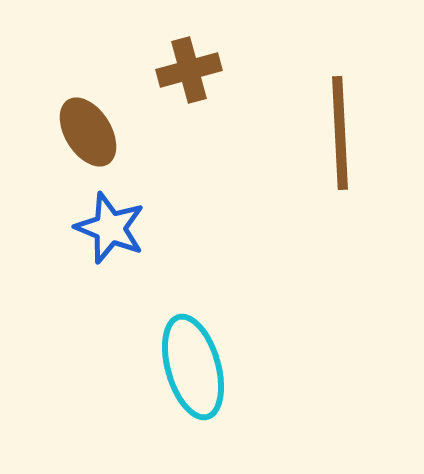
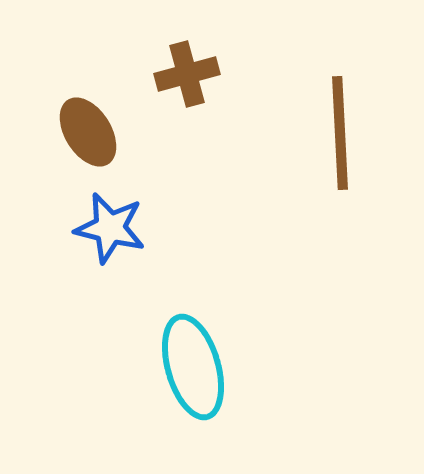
brown cross: moved 2 px left, 4 px down
blue star: rotated 8 degrees counterclockwise
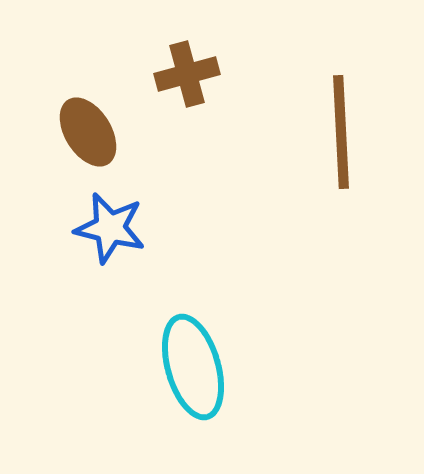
brown line: moved 1 px right, 1 px up
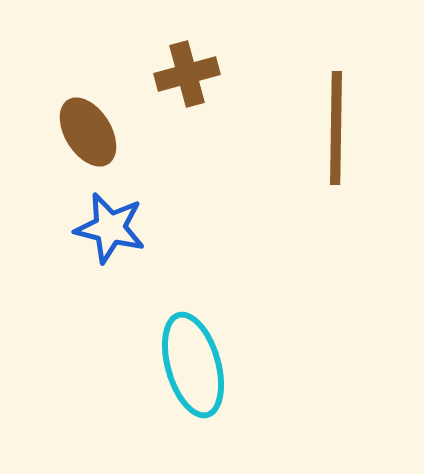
brown line: moved 5 px left, 4 px up; rotated 4 degrees clockwise
cyan ellipse: moved 2 px up
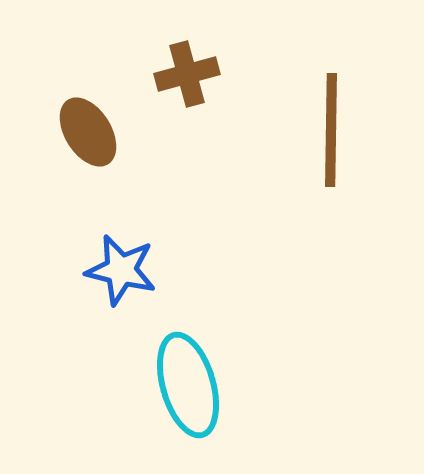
brown line: moved 5 px left, 2 px down
blue star: moved 11 px right, 42 px down
cyan ellipse: moved 5 px left, 20 px down
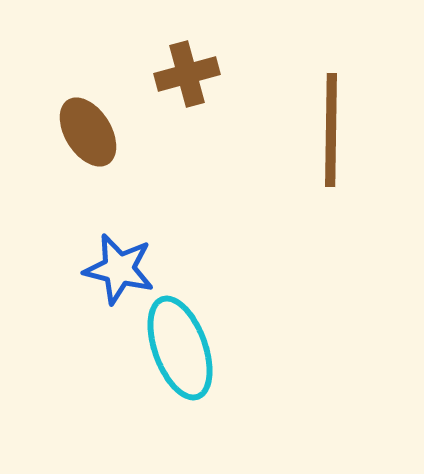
blue star: moved 2 px left, 1 px up
cyan ellipse: moved 8 px left, 37 px up; rotated 4 degrees counterclockwise
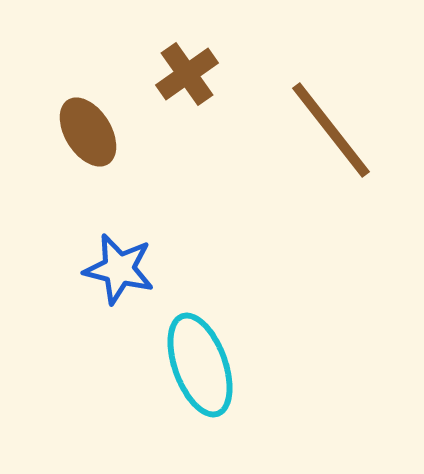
brown cross: rotated 20 degrees counterclockwise
brown line: rotated 39 degrees counterclockwise
cyan ellipse: moved 20 px right, 17 px down
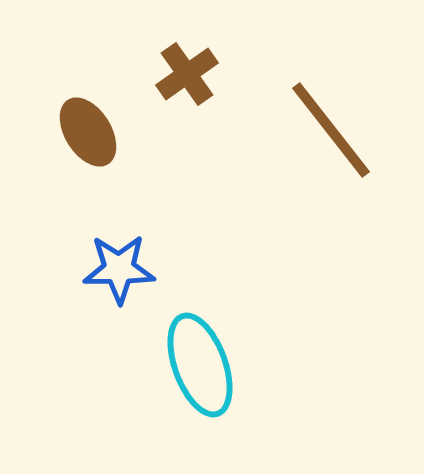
blue star: rotated 14 degrees counterclockwise
